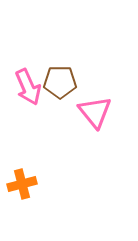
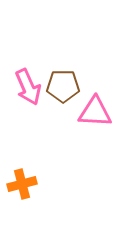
brown pentagon: moved 3 px right, 4 px down
pink triangle: rotated 48 degrees counterclockwise
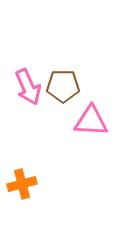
pink triangle: moved 4 px left, 9 px down
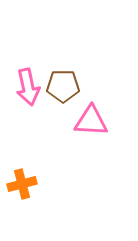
pink arrow: rotated 12 degrees clockwise
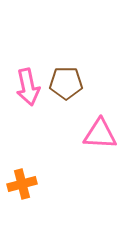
brown pentagon: moved 3 px right, 3 px up
pink triangle: moved 9 px right, 13 px down
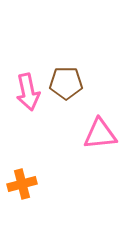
pink arrow: moved 5 px down
pink triangle: rotated 9 degrees counterclockwise
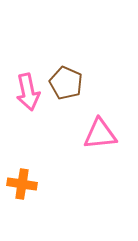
brown pentagon: rotated 24 degrees clockwise
orange cross: rotated 24 degrees clockwise
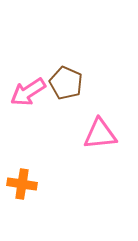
pink arrow: rotated 69 degrees clockwise
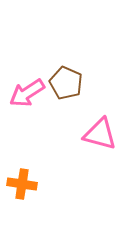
pink arrow: moved 1 px left, 1 px down
pink triangle: rotated 21 degrees clockwise
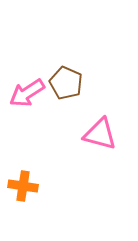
orange cross: moved 1 px right, 2 px down
